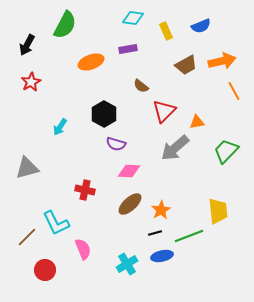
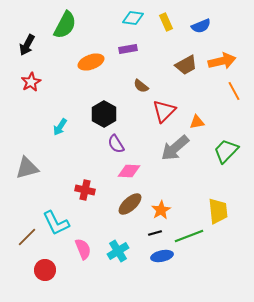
yellow rectangle: moved 9 px up
purple semicircle: rotated 42 degrees clockwise
cyan cross: moved 9 px left, 13 px up
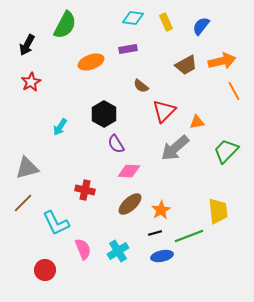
blue semicircle: rotated 150 degrees clockwise
brown line: moved 4 px left, 34 px up
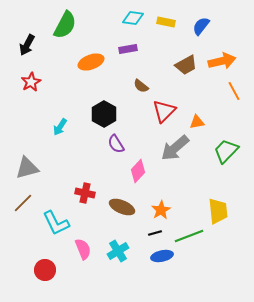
yellow rectangle: rotated 54 degrees counterclockwise
pink diamond: moved 9 px right; rotated 50 degrees counterclockwise
red cross: moved 3 px down
brown ellipse: moved 8 px left, 3 px down; rotated 65 degrees clockwise
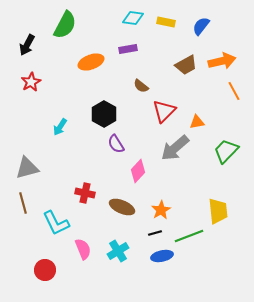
brown line: rotated 60 degrees counterclockwise
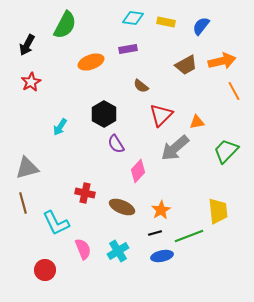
red triangle: moved 3 px left, 4 px down
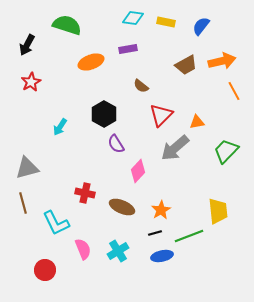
green semicircle: moved 2 px right; rotated 100 degrees counterclockwise
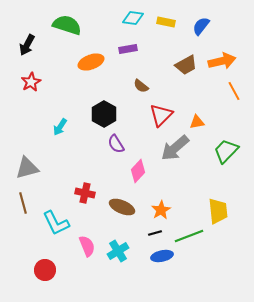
pink semicircle: moved 4 px right, 3 px up
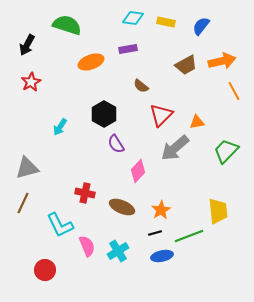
brown line: rotated 40 degrees clockwise
cyan L-shape: moved 4 px right, 2 px down
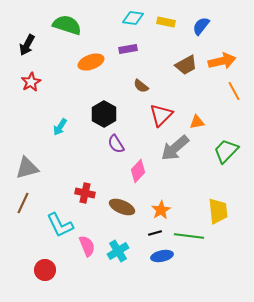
green line: rotated 28 degrees clockwise
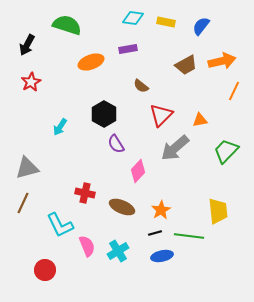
orange line: rotated 54 degrees clockwise
orange triangle: moved 3 px right, 2 px up
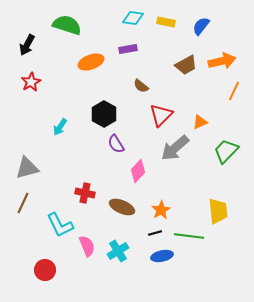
orange triangle: moved 2 px down; rotated 14 degrees counterclockwise
